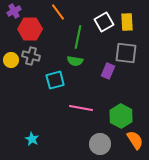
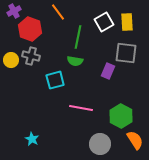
red hexagon: rotated 20 degrees clockwise
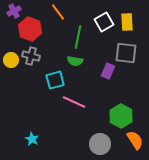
pink line: moved 7 px left, 6 px up; rotated 15 degrees clockwise
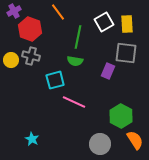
yellow rectangle: moved 2 px down
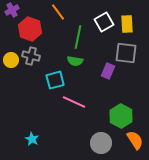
purple cross: moved 2 px left, 1 px up
gray circle: moved 1 px right, 1 px up
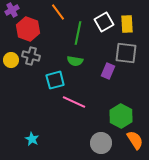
red hexagon: moved 2 px left
green line: moved 4 px up
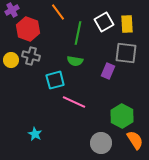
green hexagon: moved 1 px right
cyan star: moved 3 px right, 5 px up
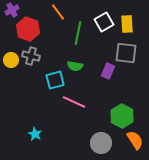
green semicircle: moved 5 px down
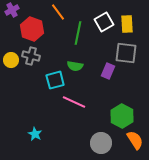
red hexagon: moved 4 px right
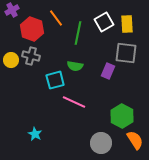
orange line: moved 2 px left, 6 px down
